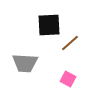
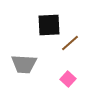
gray trapezoid: moved 1 px left, 1 px down
pink square: rotated 14 degrees clockwise
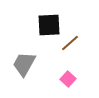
gray trapezoid: rotated 116 degrees clockwise
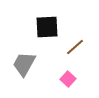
black square: moved 2 px left, 2 px down
brown line: moved 5 px right, 4 px down
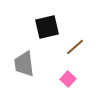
black square: rotated 10 degrees counterclockwise
gray trapezoid: rotated 36 degrees counterclockwise
